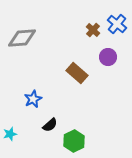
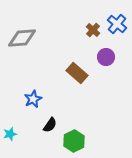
purple circle: moved 2 px left
black semicircle: rotated 14 degrees counterclockwise
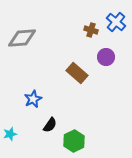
blue cross: moved 1 px left, 2 px up
brown cross: moved 2 px left; rotated 24 degrees counterclockwise
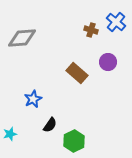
purple circle: moved 2 px right, 5 px down
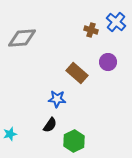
blue star: moved 24 px right; rotated 30 degrees clockwise
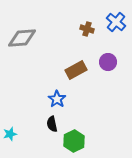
brown cross: moved 4 px left, 1 px up
brown rectangle: moved 1 px left, 3 px up; rotated 70 degrees counterclockwise
blue star: rotated 30 degrees clockwise
black semicircle: moved 2 px right, 1 px up; rotated 133 degrees clockwise
